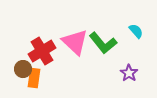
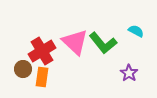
cyan semicircle: rotated 21 degrees counterclockwise
orange rectangle: moved 8 px right, 1 px up
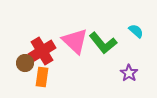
cyan semicircle: rotated 14 degrees clockwise
pink triangle: moved 1 px up
brown circle: moved 2 px right, 6 px up
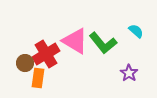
pink triangle: rotated 12 degrees counterclockwise
red cross: moved 4 px right, 3 px down
orange rectangle: moved 4 px left, 1 px down
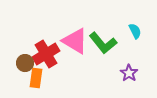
cyan semicircle: moved 1 px left; rotated 21 degrees clockwise
orange rectangle: moved 2 px left
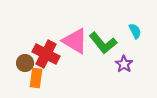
red cross: rotated 32 degrees counterclockwise
purple star: moved 5 px left, 9 px up
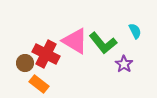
orange rectangle: moved 3 px right, 6 px down; rotated 60 degrees counterclockwise
